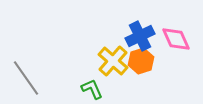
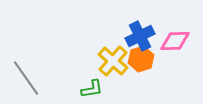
pink diamond: moved 1 px left, 2 px down; rotated 68 degrees counterclockwise
orange hexagon: moved 2 px up
green L-shape: rotated 105 degrees clockwise
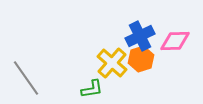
yellow cross: moved 1 px left, 2 px down
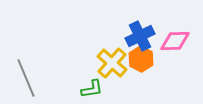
orange hexagon: rotated 15 degrees counterclockwise
gray line: rotated 12 degrees clockwise
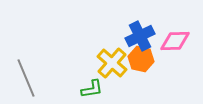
orange hexagon: rotated 15 degrees counterclockwise
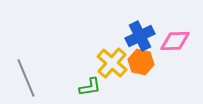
orange hexagon: moved 3 px down
green L-shape: moved 2 px left, 2 px up
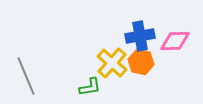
blue cross: rotated 16 degrees clockwise
gray line: moved 2 px up
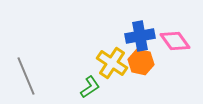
pink diamond: rotated 56 degrees clockwise
yellow cross: rotated 8 degrees counterclockwise
green L-shape: rotated 25 degrees counterclockwise
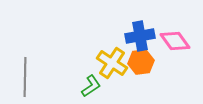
orange hexagon: rotated 20 degrees counterclockwise
gray line: moved 1 px left, 1 px down; rotated 24 degrees clockwise
green L-shape: moved 1 px right, 1 px up
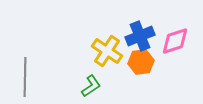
blue cross: rotated 12 degrees counterclockwise
pink diamond: rotated 72 degrees counterclockwise
yellow cross: moved 5 px left, 12 px up
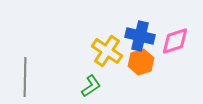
blue cross: rotated 36 degrees clockwise
orange hexagon: rotated 10 degrees counterclockwise
